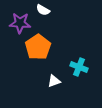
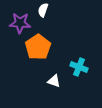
white semicircle: rotated 80 degrees clockwise
white triangle: rotated 40 degrees clockwise
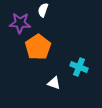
white triangle: moved 2 px down
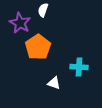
purple star: rotated 25 degrees clockwise
cyan cross: rotated 18 degrees counterclockwise
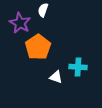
cyan cross: moved 1 px left
white triangle: moved 2 px right, 6 px up
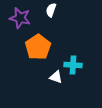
white semicircle: moved 8 px right
purple star: moved 5 px up; rotated 15 degrees counterclockwise
cyan cross: moved 5 px left, 2 px up
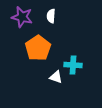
white semicircle: moved 6 px down; rotated 16 degrees counterclockwise
purple star: moved 2 px right, 1 px up
orange pentagon: moved 1 px down
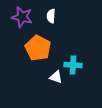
orange pentagon: rotated 10 degrees counterclockwise
